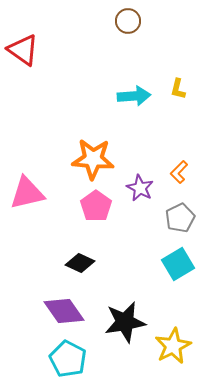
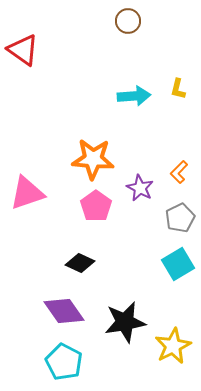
pink triangle: rotated 6 degrees counterclockwise
cyan pentagon: moved 4 px left, 3 px down
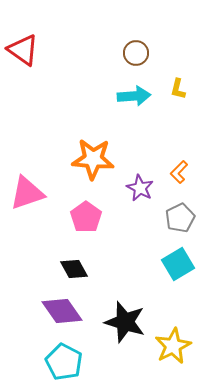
brown circle: moved 8 px right, 32 px down
pink pentagon: moved 10 px left, 11 px down
black diamond: moved 6 px left, 6 px down; rotated 36 degrees clockwise
purple diamond: moved 2 px left
black star: rotated 27 degrees clockwise
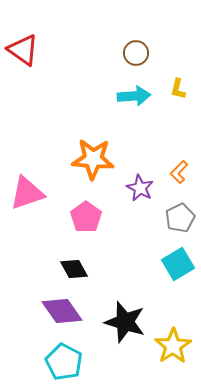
yellow star: rotated 6 degrees counterclockwise
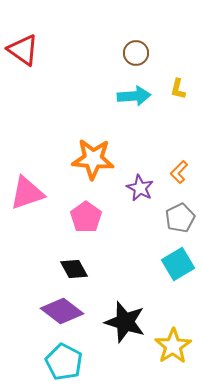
purple diamond: rotated 18 degrees counterclockwise
